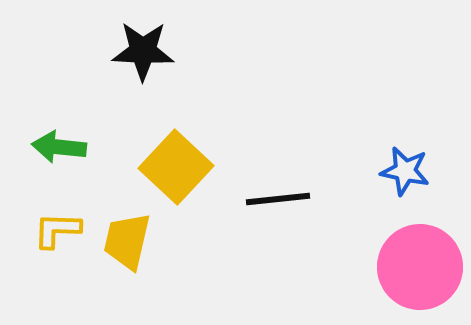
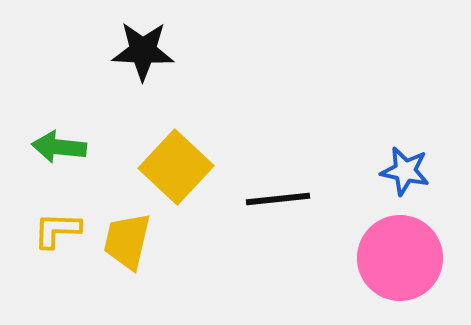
pink circle: moved 20 px left, 9 px up
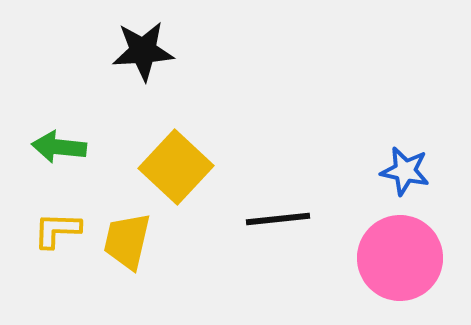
black star: rotated 6 degrees counterclockwise
black line: moved 20 px down
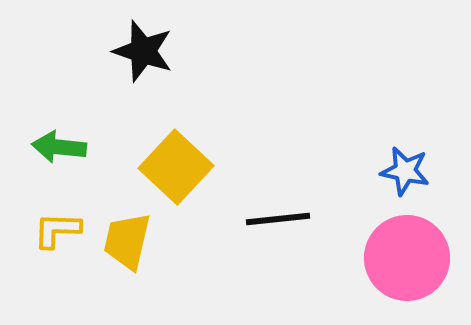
black star: rotated 22 degrees clockwise
pink circle: moved 7 px right
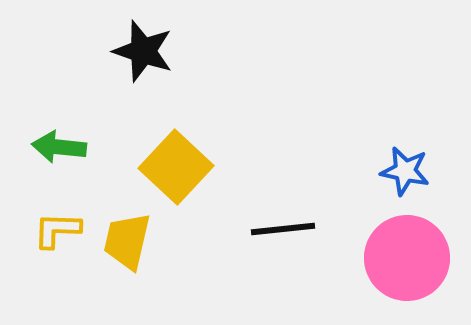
black line: moved 5 px right, 10 px down
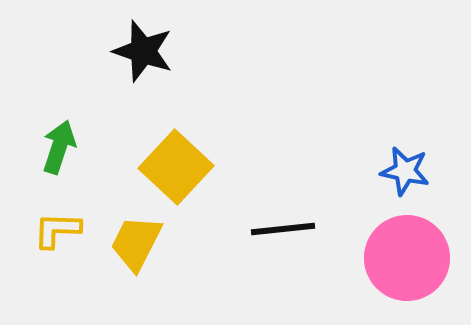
green arrow: rotated 102 degrees clockwise
yellow trapezoid: moved 9 px right, 2 px down; rotated 14 degrees clockwise
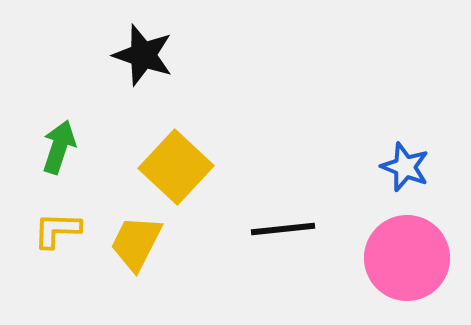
black star: moved 4 px down
blue star: moved 4 px up; rotated 9 degrees clockwise
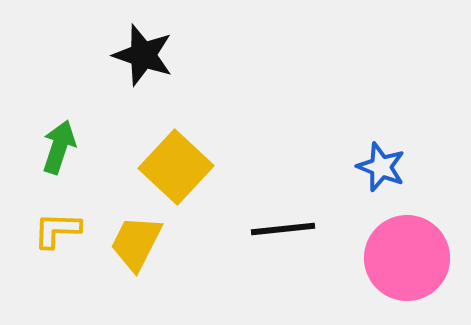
blue star: moved 24 px left
